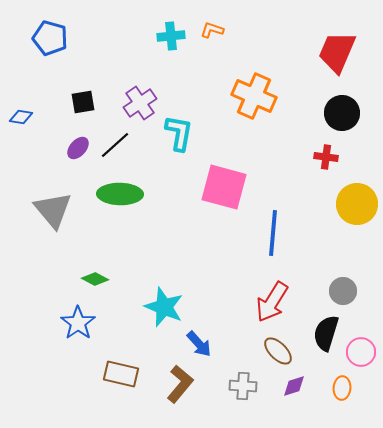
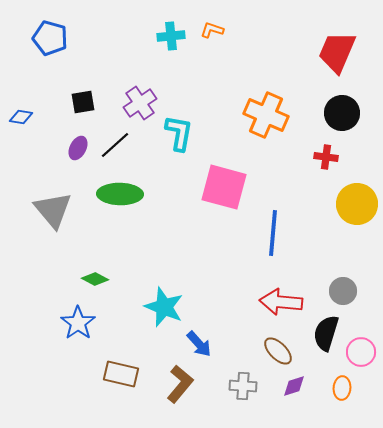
orange cross: moved 12 px right, 19 px down
purple ellipse: rotated 15 degrees counterclockwise
red arrow: moved 9 px right; rotated 63 degrees clockwise
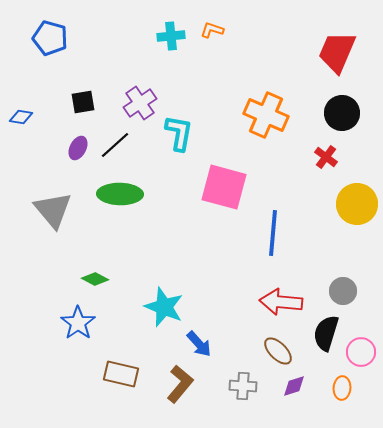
red cross: rotated 30 degrees clockwise
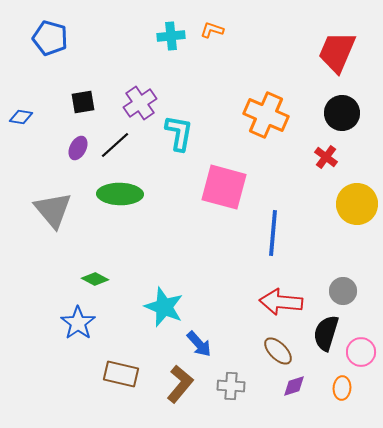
gray cross: moved 12 px left
